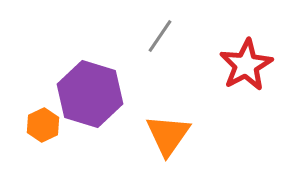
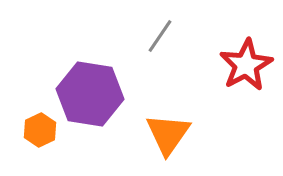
purple hexagon: rotated 8 degrees counterclockwise
orange hexagon: moved 3 px left, 5 px down
orange triangle: moved 1 px up
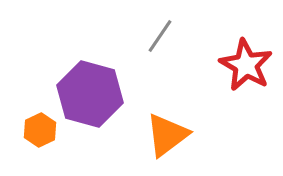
red star: rotated 14 degrees counterclockwise
purple hexagon: rotated 6 degrees clockwise
orange triangle: moved 1 px left, 1 px down; rotated 18 degrees clockwise
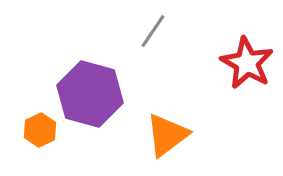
gray line: moved 7 px left, 5 px up
red star: moved 1 px right, 2 px up
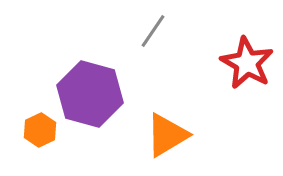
orange triangle: rotated 6 degrees clockwise
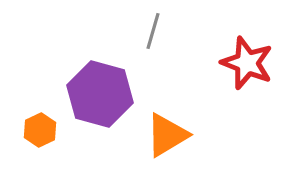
gray line: rotated 18 degrees counterclockwise
red star: rotated 8 degrees counterclockwise
purple hexagon: moved 10 px right
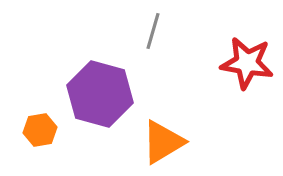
red star: rotated 12 degrees counterclockwise
orange hexagon: rotated 16 degrees clockwise
orange triangle: moved 4 px left, 7 px down
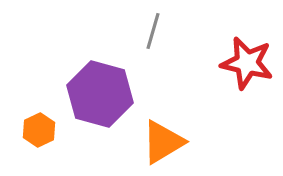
red star: rotated 4 degrees clockwise
orange hexagon: moved 1 px left; rotated 16 degrees counterclockwise
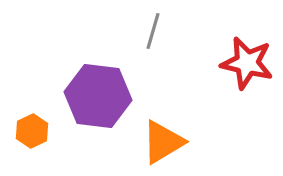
purple hexagon: moved 2 px left, 2 px down; rotated 8 degrees counterclockwise
orange hexagon: moved 7 px left, 1 px down
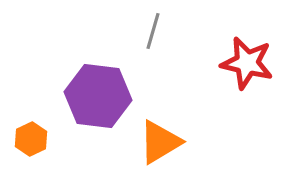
orange hexagon: moved 1 px left, 8 px down
orange triangle: moved 3 px left
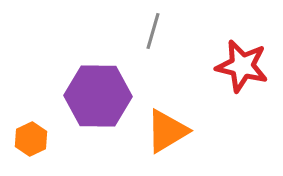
red star: moved 5 px left, 3 px down
purple hexagon: rotated 6 degrees counterclockwise
orange triangle: moved 7 px right, 11 px up
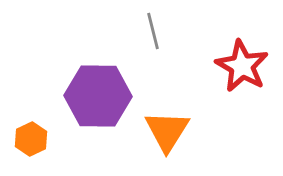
gray line: rotated 30 degrees counterclockwise
red star: rotated 16 degrees clockwise
orange triangle: rotated 27 degrees counterclockwise
